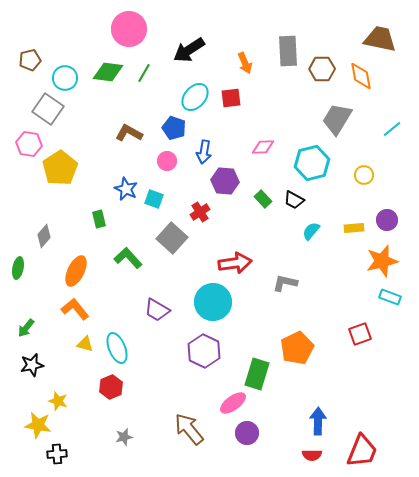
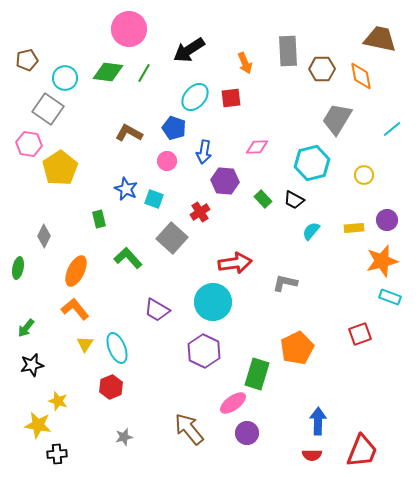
brown pentagon at (30, 60): moved 3 px left
pink diamond at (263, 147): moved 6 px left
gray diamond at (44, 236): rotated 15 degrees counterclockwise
yellow triangle at (85, 344): rotated 48 degrees clockwise
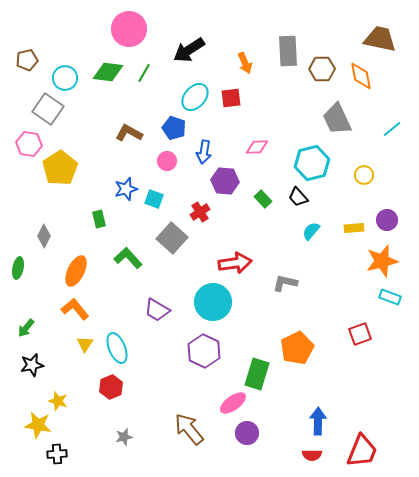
gray trapezoid at (337, 119): rotated 56 degrees counterclockwise
blue star at (126, 189): rotated 30 degrees clockwise
black trapezoid at (294, 200): moved 4 px right, 3 px up; rotated 20 degrees clockwise
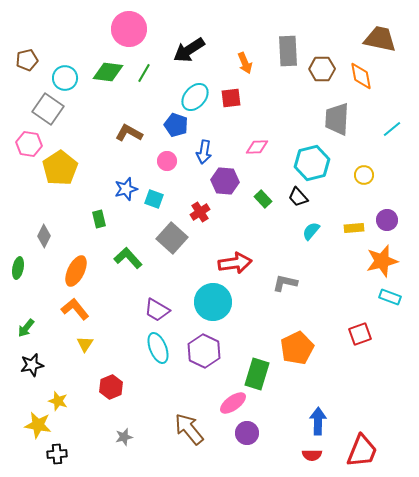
gray trapezoid at (337, 119): rotated 28 degrees clockwise
blue pentagon at (174, 128): moved 2 px right, 3 px up
cyan ellipse at (117, 348): moved 41 px right
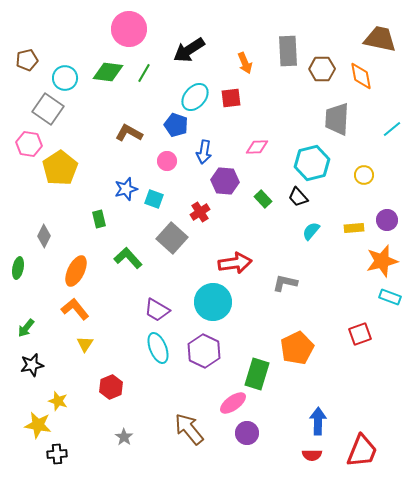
gray star at (124, 437): rotated 24 degrees counterclockwise
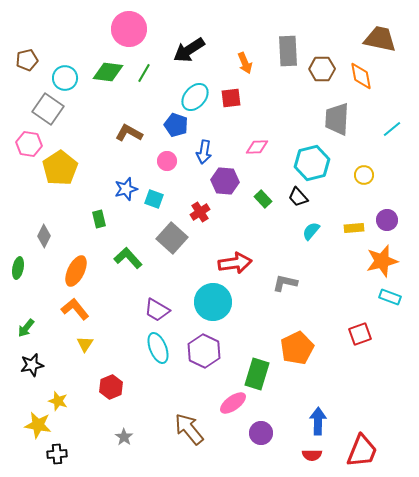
purple circle at (247, 433): moved 14 px right
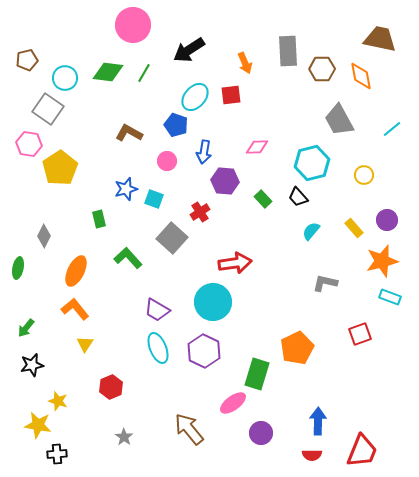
pink circle at (129, 29): moved 4 px right, 4 px up
red square at (231, 98): moved 3 px up
gray trapezoid at (337, 119): moved 2 px right, 1 px down; rotated 32 degrees counterclockwise
yellow rectangle at (354, 228): rotated 54 degrees clockwise
gray L-shape at (285, 283): moved 40 px right
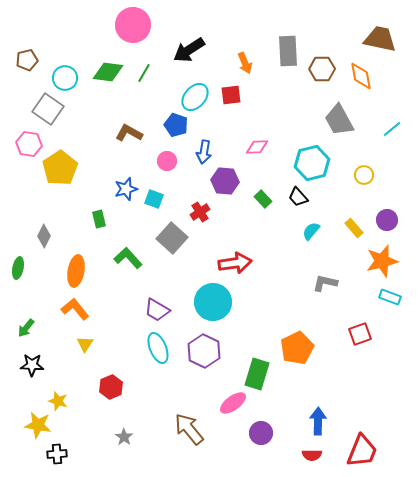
orange ellipse at (76, 271): rotated 16 degrees counterclockwise
black star at (32, 365): rotated 15 degrees clockwise
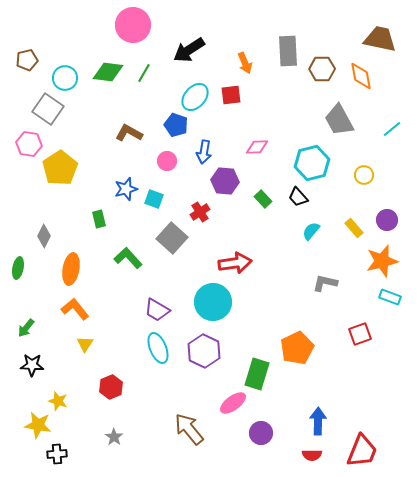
orange ellipse at (76, 271): moved 5 px left, 2 px up
gray star at (124, 437): moved 10 px left
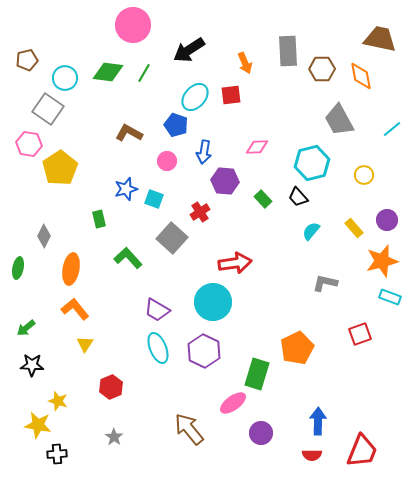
green arrow at (26, 328): rotated 12 degrees clockwise
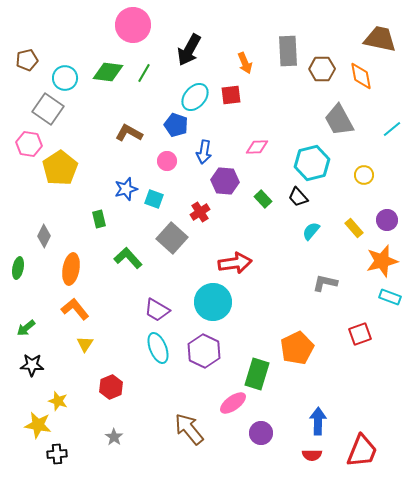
black arrow at (189, 50): rotated 28 degrees counterclockwise
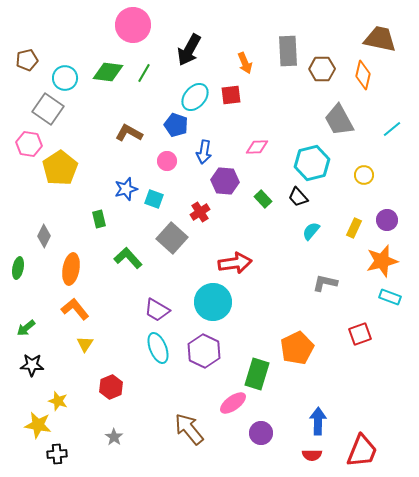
orange diamond at (361, 76): moved 2 px right, 1 px up; rotated 24 degrees clockwise
yellow rectangle at (354, 228): rotated 66 degrees clockwise
